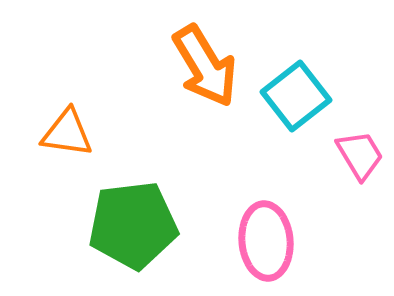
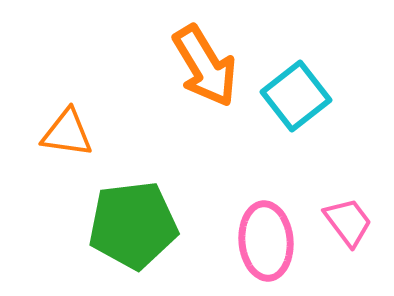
pink trapezoid: moved 12 px left, 67 px down; rotated 6 degrees counterclockwise
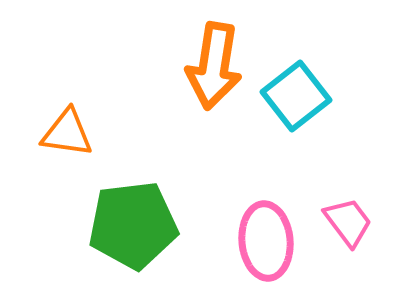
orange arrow: moved 9 px right; rotated 40 degrees clockwise
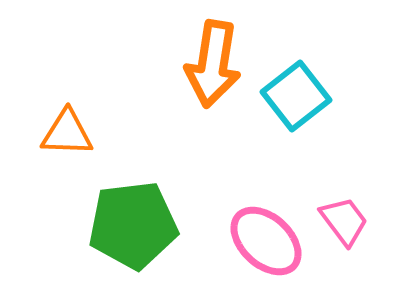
orange arrow: moved 1 px left, 2 px up
orange triangle: rotated 6 degrees counterclockwise
pink trapezoid: moved 4 px left, 1 px up
pink ellipse: rotated 42 degrees counterclockwise
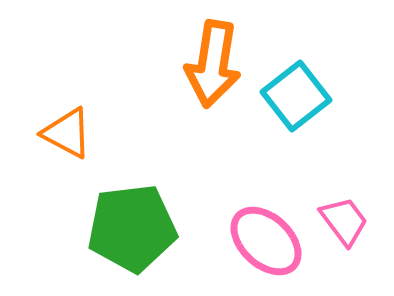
orange triangle: rotated 26 degrees clockwise
green pentagon: moved 1 px left, 3 px down
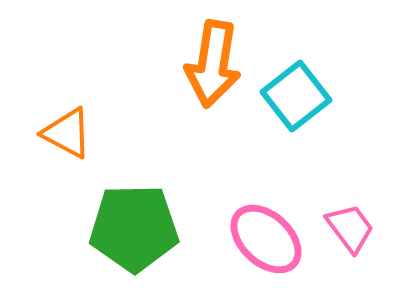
pink trapezoid: moved 6 px right, 7 px down
green pentagon: moved 2 px right; rotated 6 degrees clockwise
pink ellipse: moved 2 px up
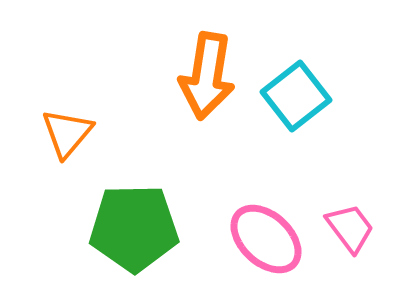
orange arrow: moved 6 px left, 12 px down
orange triangle: rotated 42 degrees clockwise
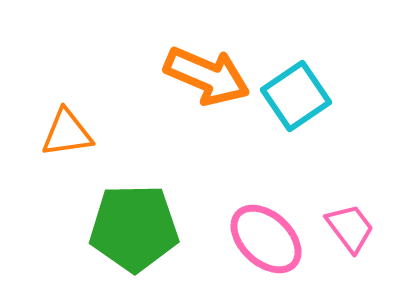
orange arrow: rotated 76 degrees counterclockwise
cyan square: rotated 4 degrees clockwise
orange triangle: rotated 42 degrees clockwise
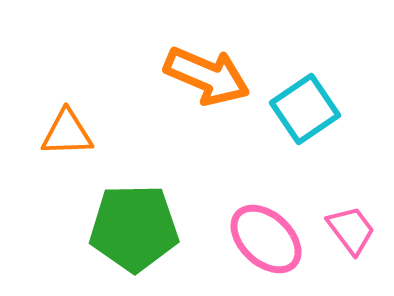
cyan square: moved 9 px right, 13 px down
orange triangle: rotated 6 degrees clockwise
pink trapezoid: moved 1 px right, 2 px down
